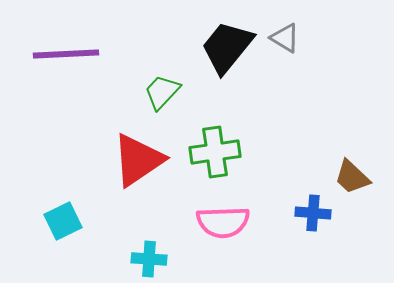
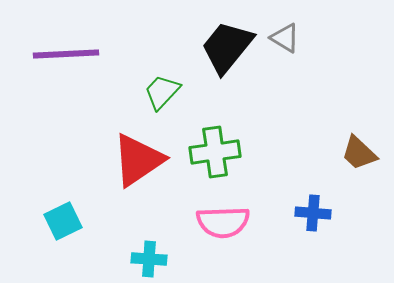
brown trapezoid: moved 7 px right, 24 px up
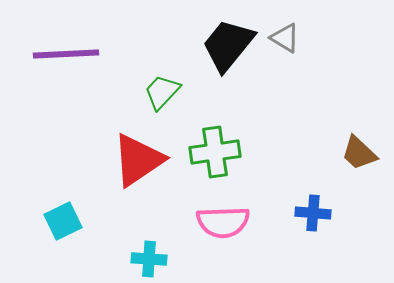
black trapezoid: moved 1 px right, 2 px up
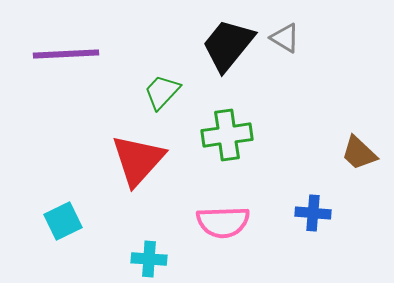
green cross: moved 12 px right, 17 px up
red triangle: rotated 14 degrees counterclockwise
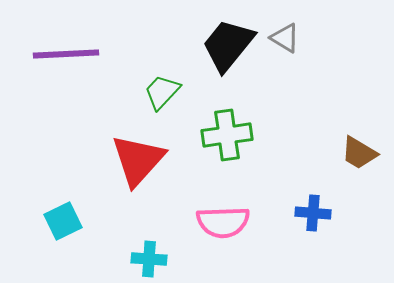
brown trapezoid: rotated 12 degrees counterclockwise
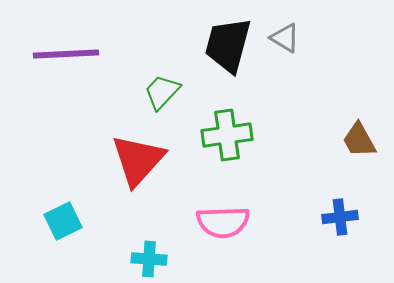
black trapezoid: rotated 24 degrees counterclockwise
brown trapezoid: moved 13 px up; rotated 30 degrees clockwise
blue cross: moved 27 px right, 4 px down; rotated 12 degrees counterclockwise
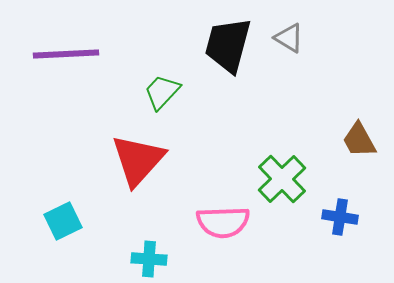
gray triangle: moved 4 px right
green cross: moved 55 px right, 44 px down; rotated 36 degrees counterclockwise
blue cross: rotated 16 degrees clockwise
